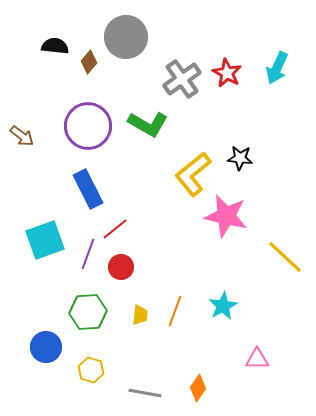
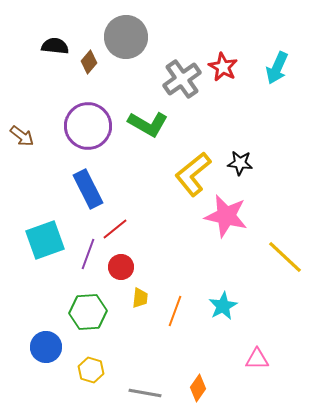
red star: moved 4 px left, 6 px up
black star: moved 5 px down
yellow trapezoid: moved 17 px up
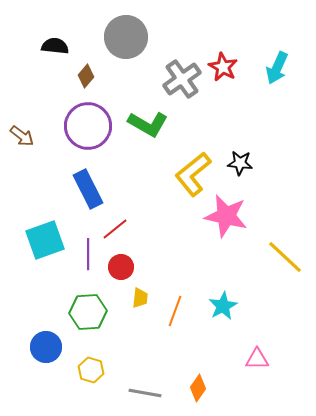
brown diamond: moved 3 px left, 14 px down
purple line: rotated 20 degrees counterclockwise
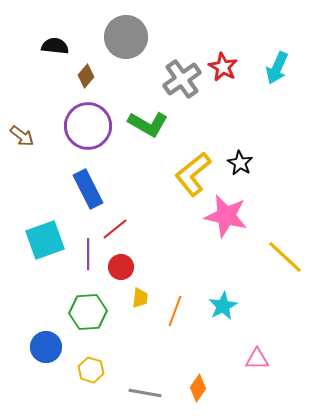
black star: rotated 25 degrees clockwise
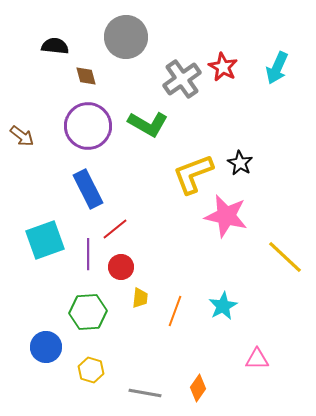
brown diamond: rotated 55 degrees counterclockwise
yellow L-shape: rotated 18 degrees clockwise
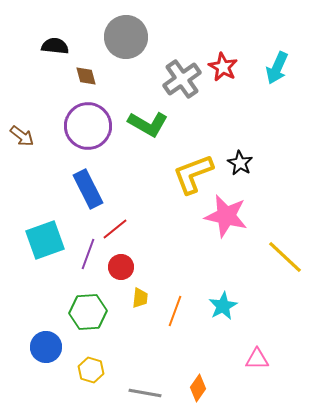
purple line: rotated 20 degrees clockwise
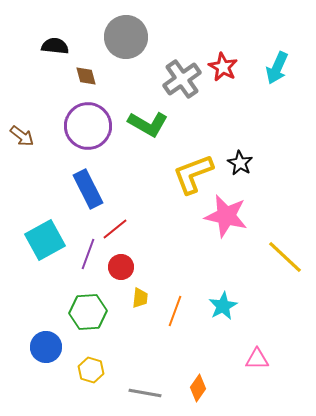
cyan square: rotated 9 degrees counterclockwise
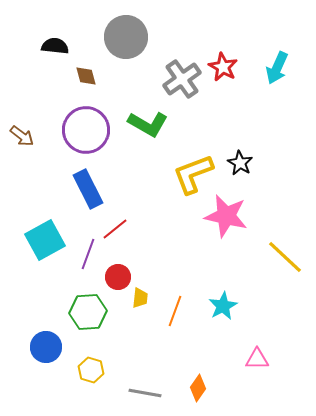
purple circle: moved 2 px left, 4 px down
red circle: moved 3 px left, 10 px down
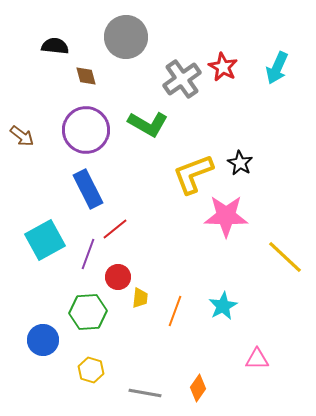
pink star: rotated 12 degrees counterclockwise
blue circle: moved 3 px left, 7 px up
